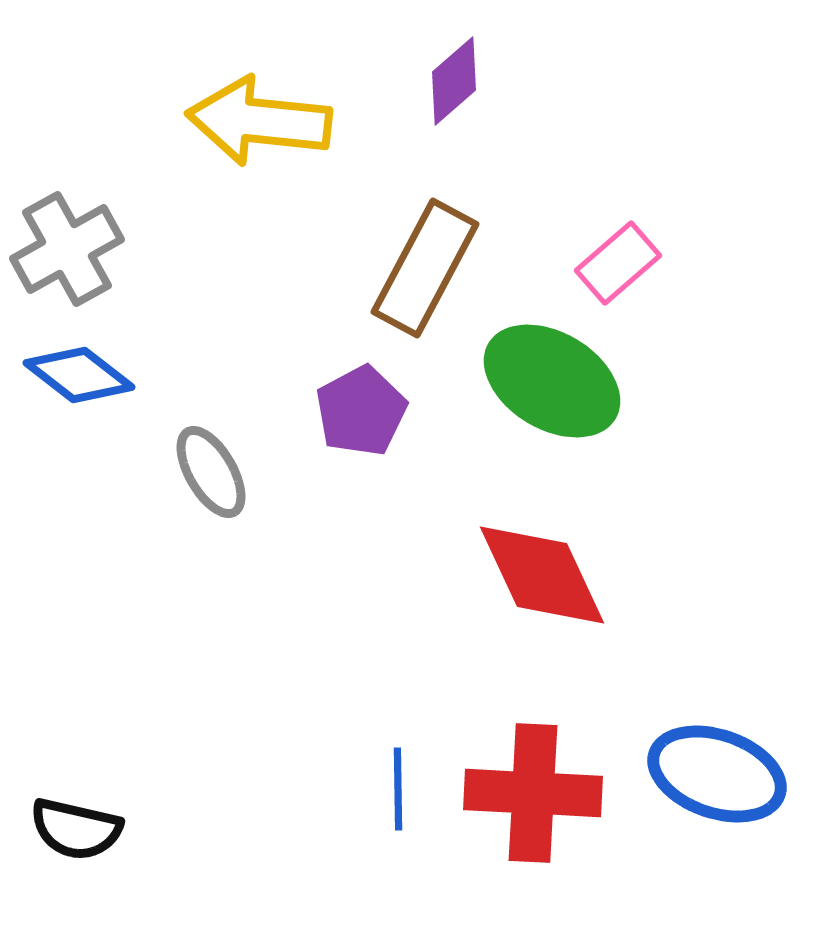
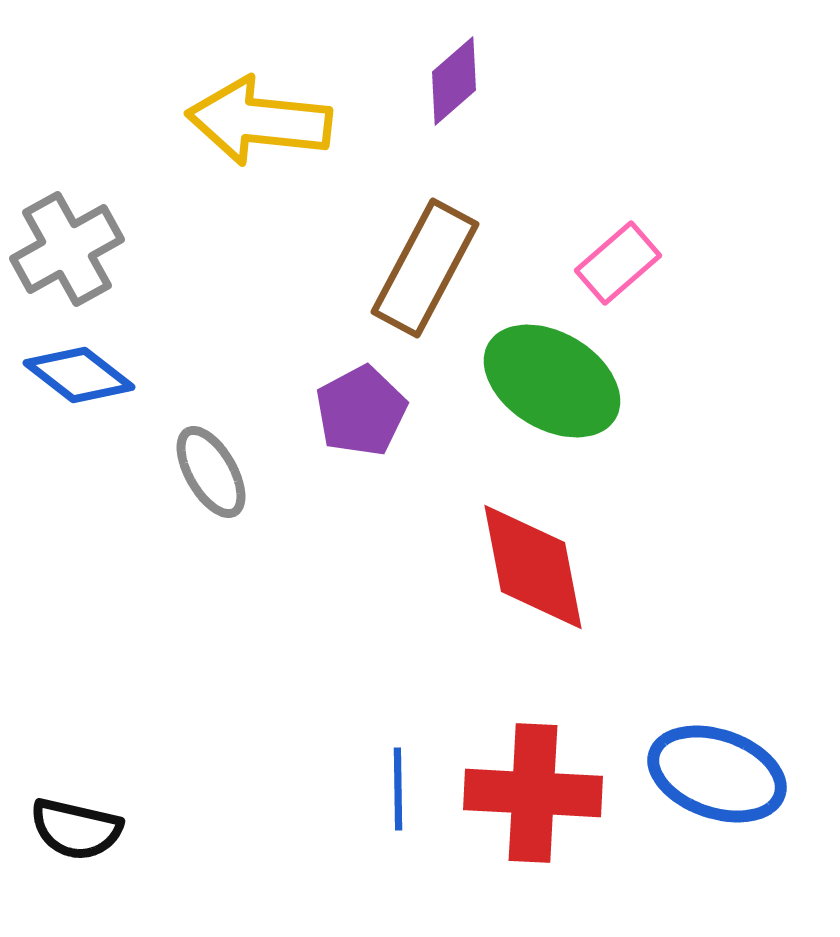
red diamond: moved 9 px left, 8 px up; rotated 14 degrees clockwise
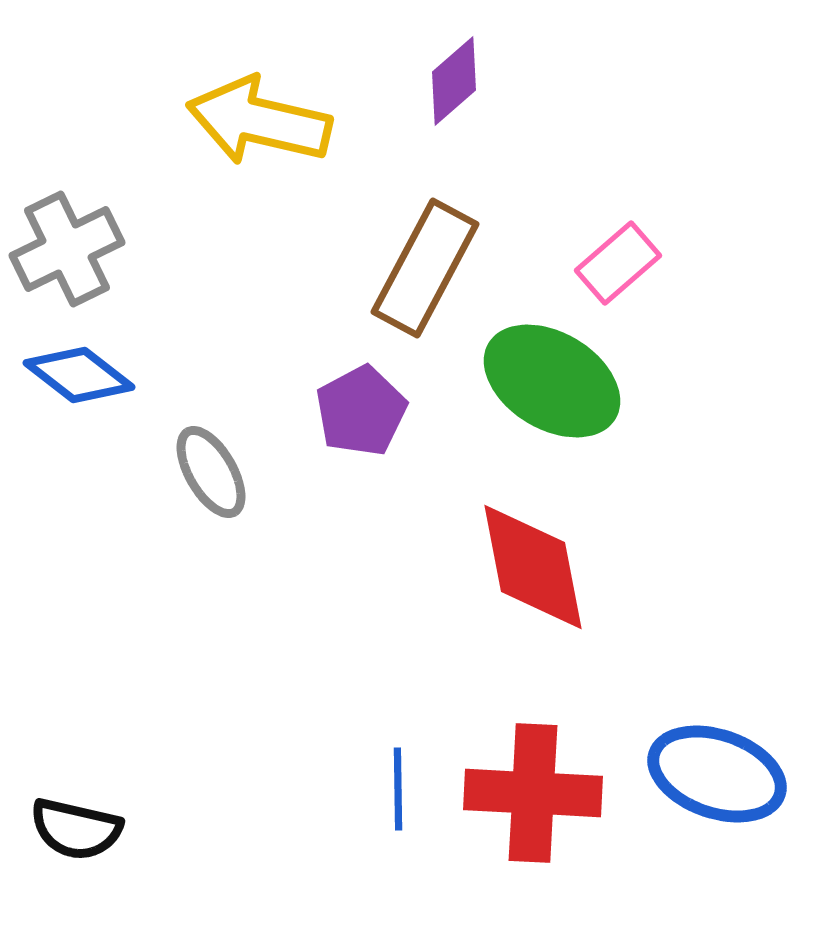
yellow arrow: rotated 7 degrees clockwise
gray cross: rotated 3 degrees clockwise
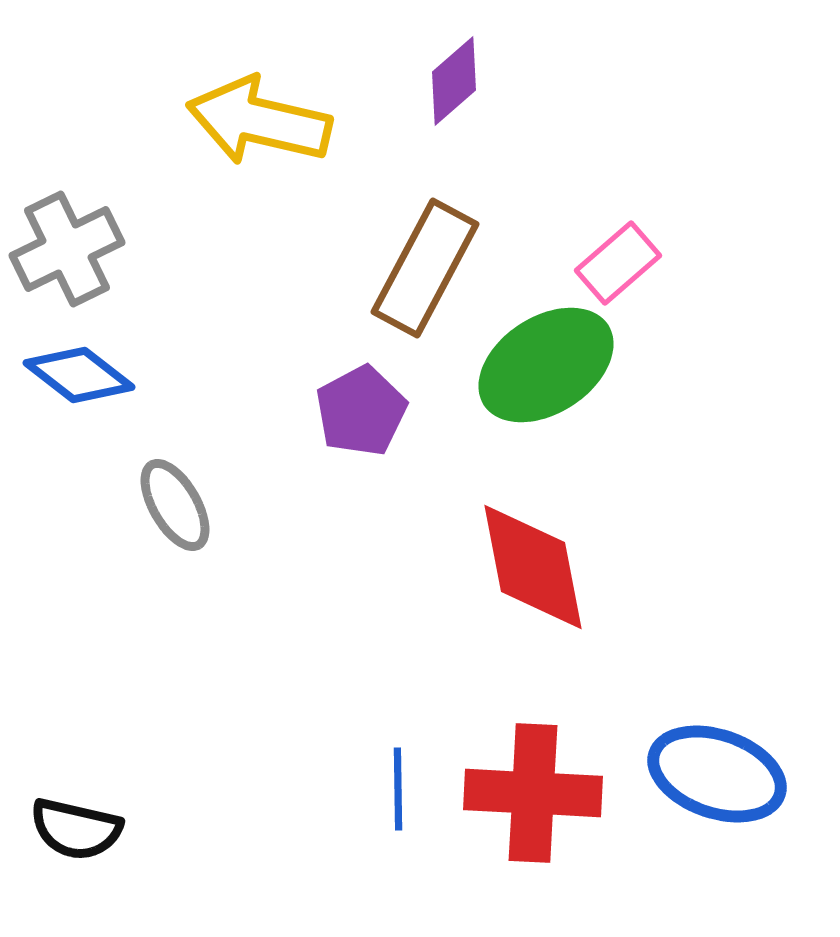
green ellipse: moved 6 px left, 16 px up; rotated 64 degrees counterclockwise
gray ellipse: moved 36 px left, 33 px down
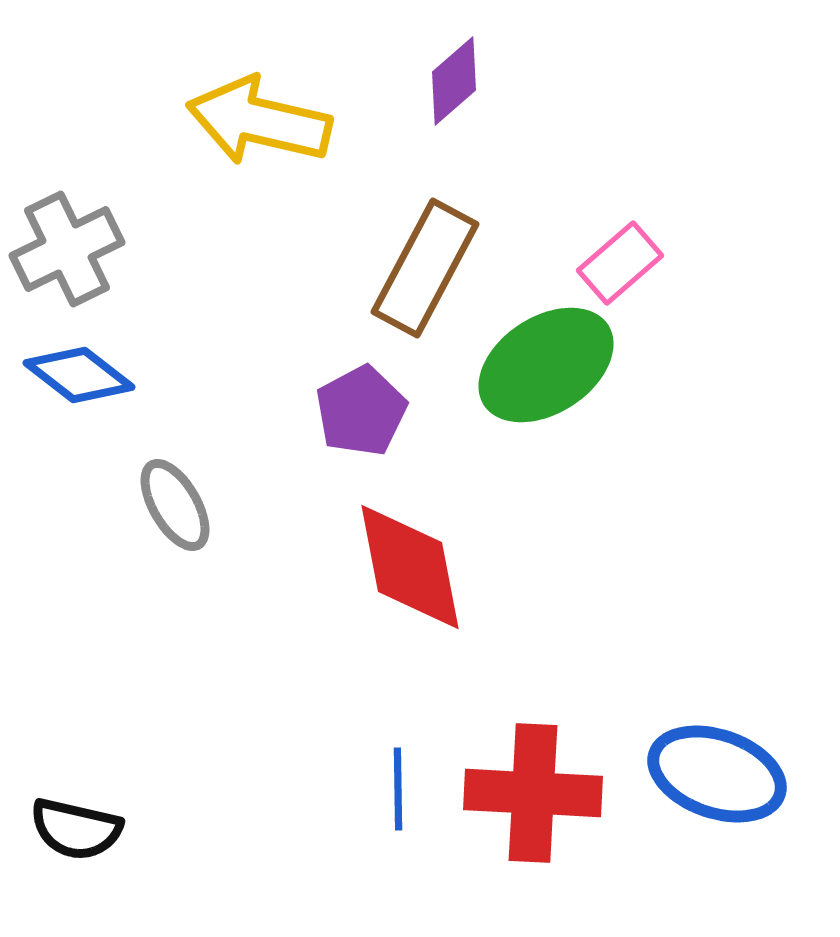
pink rectangle: moved 2 px right
red diamond: moved 123 px left
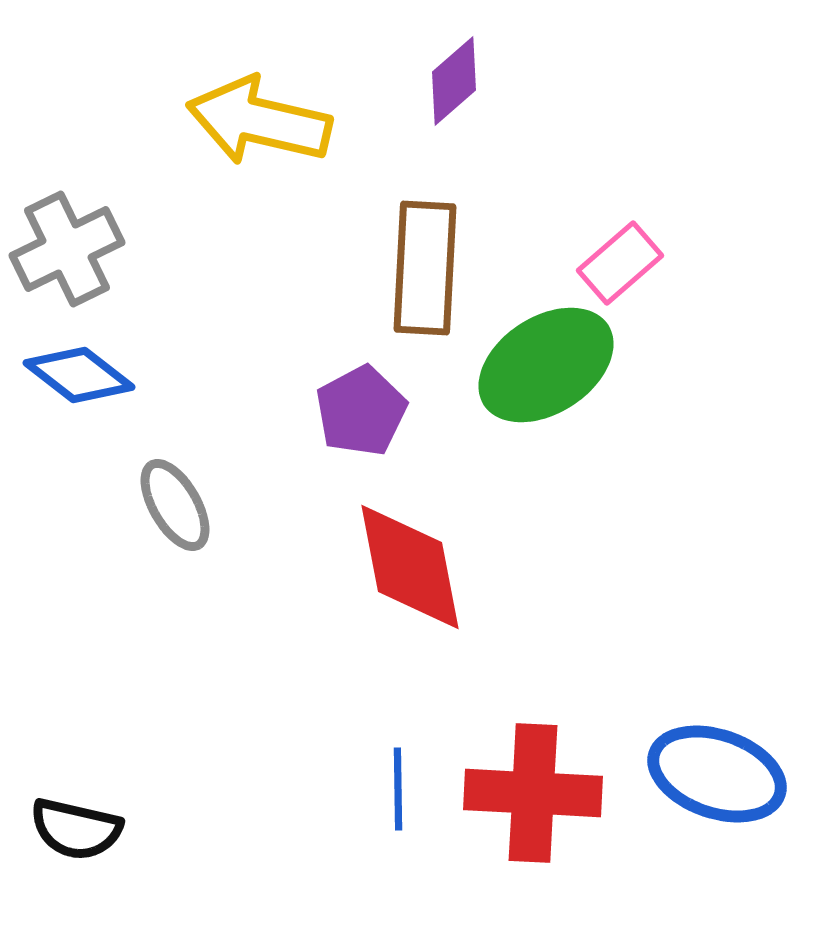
brown rectangle: rotated 25 degrees counterclockwise
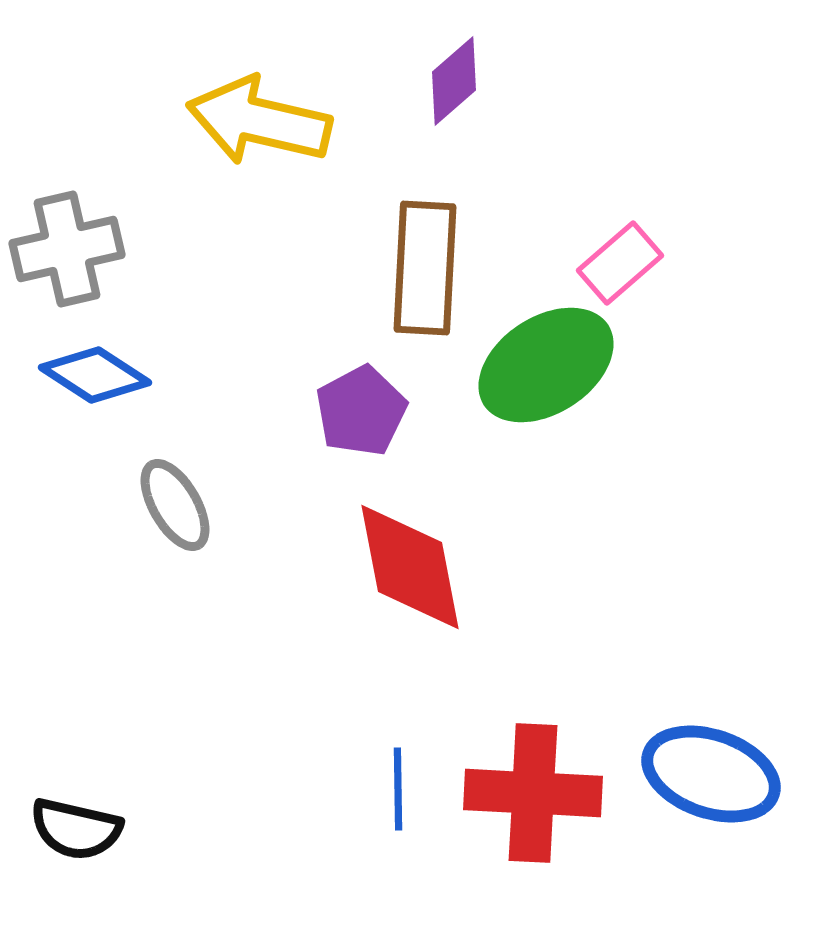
gray cross: rotated 13 degrees clockwise
blue diamond: moved 16 px right; rotated 5 degrees counterclockwise
blue ellipse: moved 6 px left
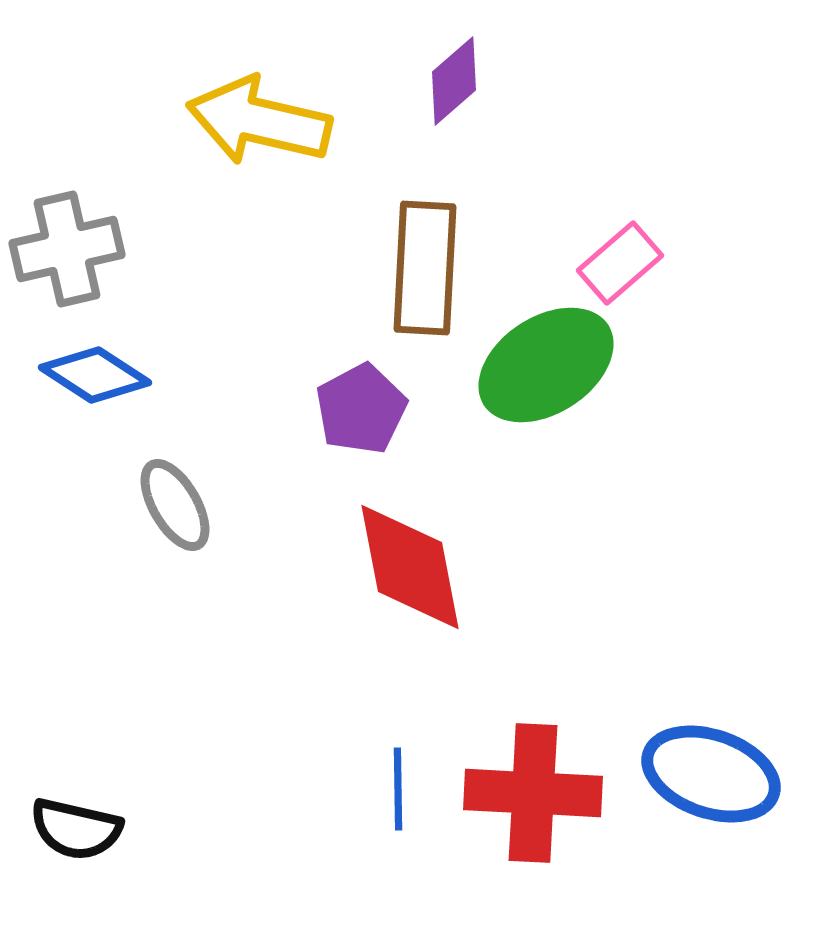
purple pentagon: moved 2 px up
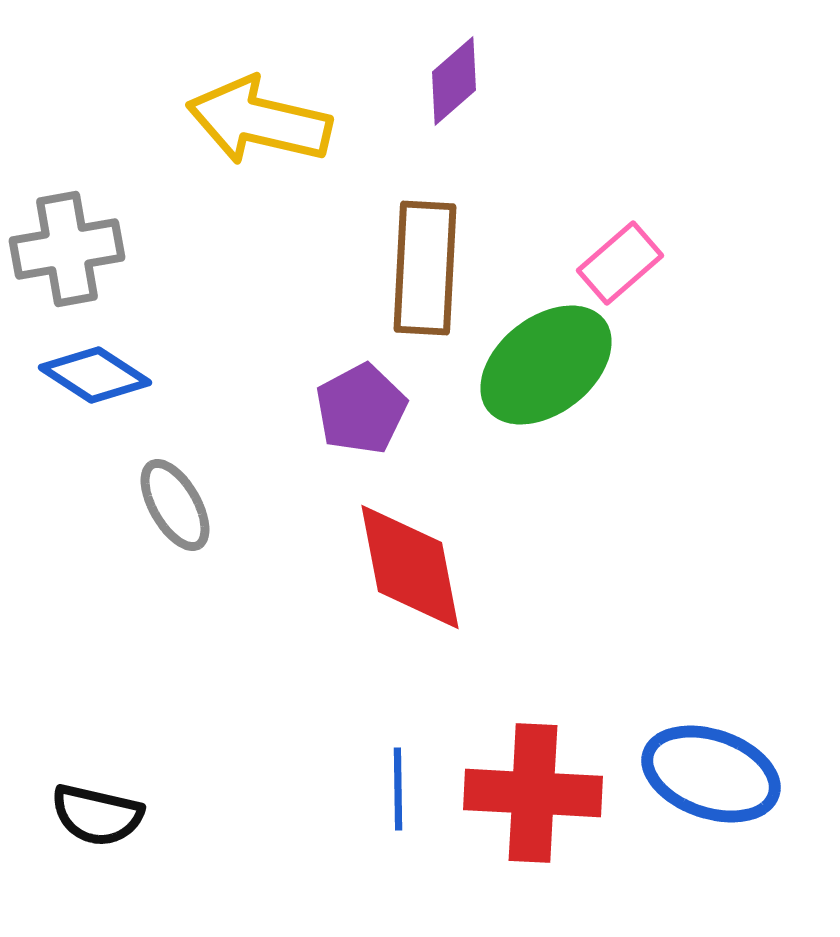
gray cross: rotated 3 degrees clockwise
green ellipse: rotated 5 degrees counterclockwise
black semicircle: moved 21 px right, 14 px up
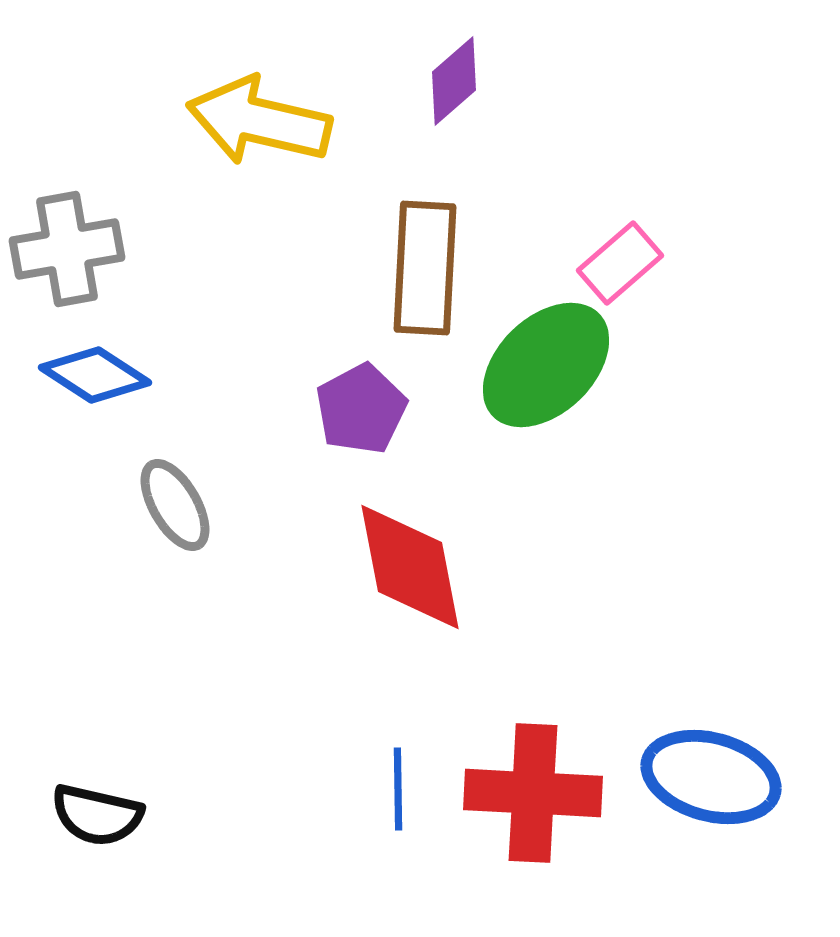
green ellipse: rotated 6 degrees counterclockwise
blue ellipse: moved 3 px down; rotated 4 degrees counterclockwise
